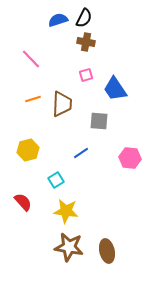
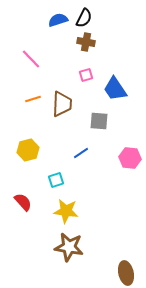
cyan square: rotated 14 degrees clockwise
brown ellipse: moved 19 px right, 22 px down
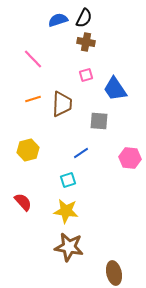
pink line: moved 2 px right
cyan square: moved 12 px right
brown ellipse: moved 12 px left
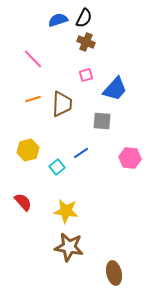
brown cross: rotated 12 degrees clockwise
blue trapezoid: rotated 104 degrees counterclockwise
gray square: moved 3 px right
cyan square: moved 11 px left, 13 px up; rotated 21 degrees counterclockwise
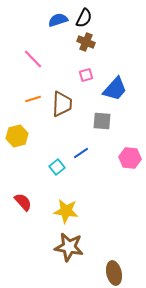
yellow hexagon: moved 11 px left, 14 px up
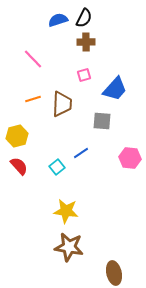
brown cross: rotated 24 degrees counterclockwise
pink square: moved 2 px left
red semicircle: moved 4 px left, 36 px up
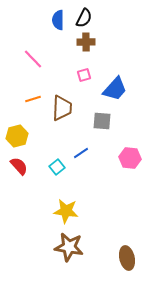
blue semicircle: rotated 72 degrees counterclockwise
brown trapezoid: moved 4 px down
brown ellipse: moved 13 px right, 15 px up
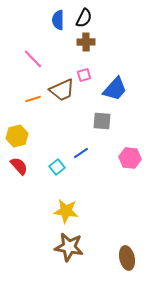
brown trapezoid: moved 18 px up; rotated 64 degrees clockwise
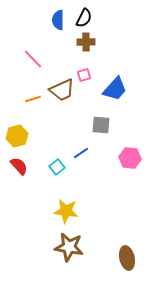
gray square: moved 1 px left, 4 px down
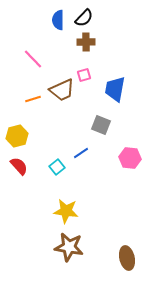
black semicircle: rotated 18 degrees clockwise
blue trapezoid: rotated 148 degrees clockwise
gray square: rotated 18 degrees clockwise
